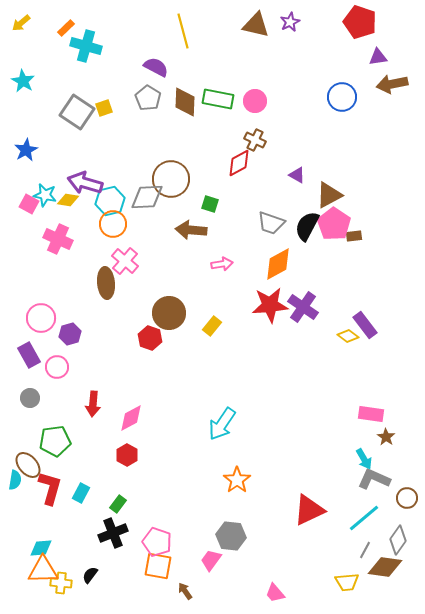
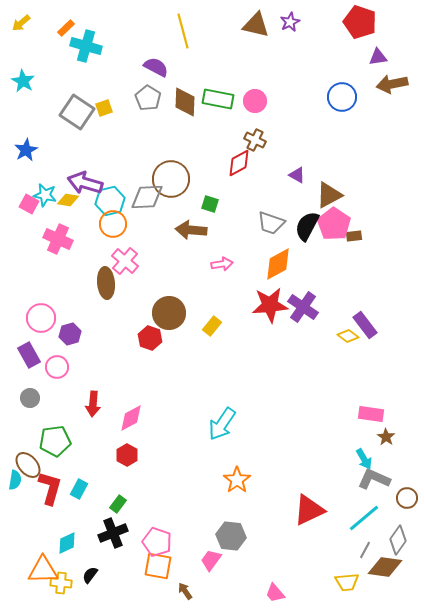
cyan rectangle at (81, 493): moved 2 px left, 4 px up
cyan diamond at (41, 548): moved 26 px right, 5 px up; rotated 20 degrees counterclockwise
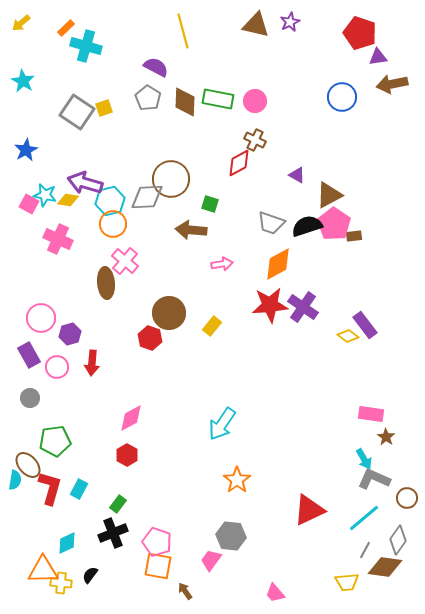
red pentagon at (360, 22): moved 11 px down
black semicircle at (307, 226): rotated 44 degrees clockwise
red arrow at (93, 404): moved 1 px left, 41 px up
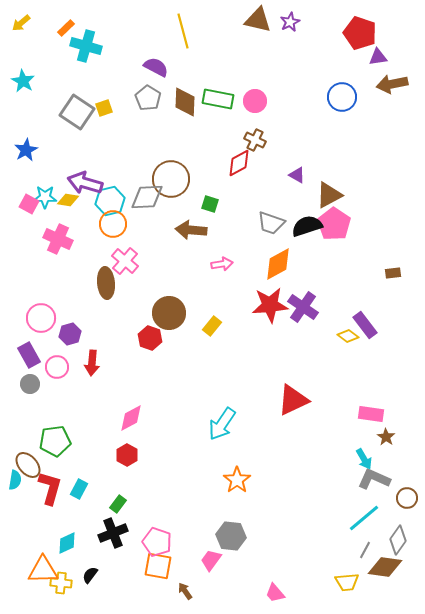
brown triangle at (256, 25): moved 2 px right, 5 px up
cyan star at (45, 195): moved 2 px down; rotated 10 degrees counterclockwise
brown rectangle at (354, 236): moved 39 px right, 37 px down
gray circle at (30, 398): moved 14 px up
red triangle at (309, 510): moved 16 px left, 110 px up
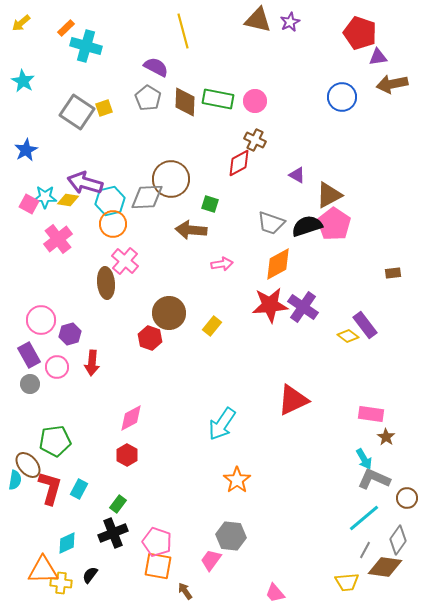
pink cross at (58, 239): rotated 28 degrees clockwise
pink circle at (41, 318): moved 2 px down
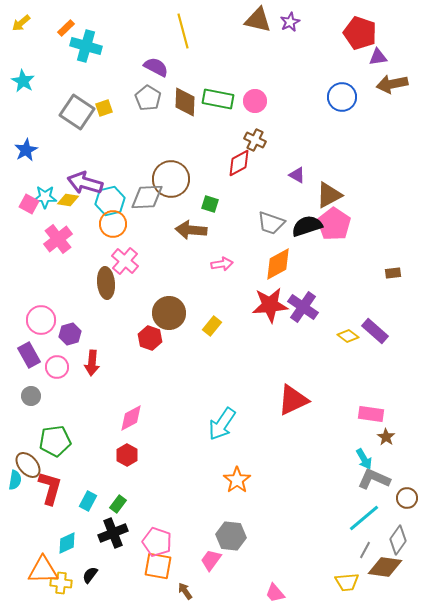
purple rectangle at (365, 325): moved 10 px right, 6 px down; rotated 12 degrees counterclockwise
gray circle at (30, 384): moved 1 px right, 12 px down
cyan rectangle at (79, 489): moved 9 px right, 12 px down
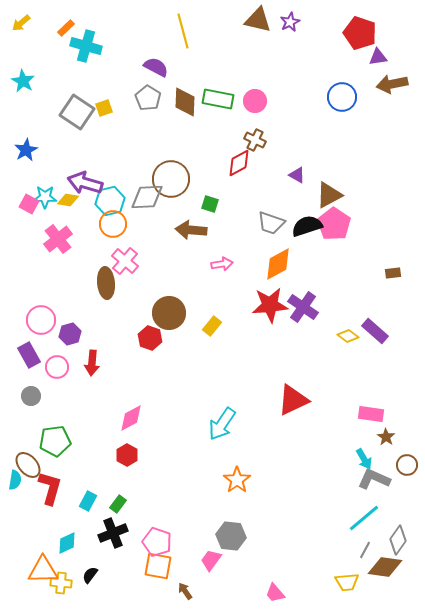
brown circle at (407, 498): moved 33 px up
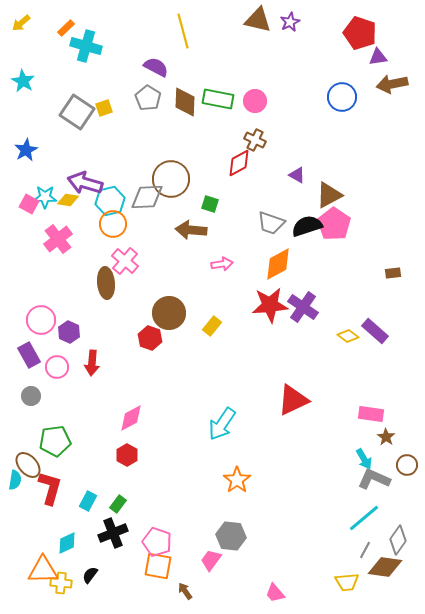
purple hexagon at (70, 334): moved 1 px left, 2 px up; rotated 20 degrees counterclockwise
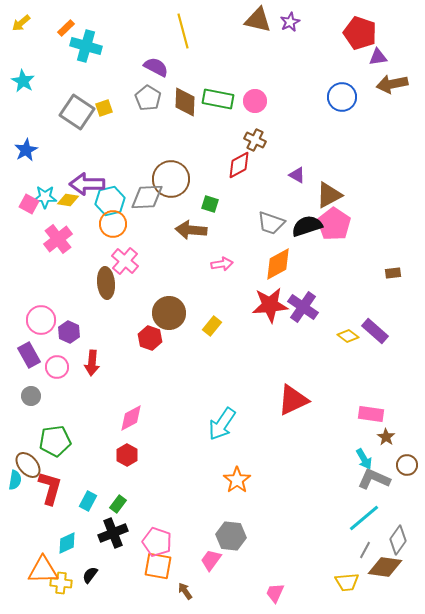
red diamond at (239, 163): moved 2 px down
purple arrow at (85, 183): moved 2 px right, 1 px down; rotated 16 degrees counterclockwise
pink trapezoid at (275, 593): rotated 65 degrees clockwise
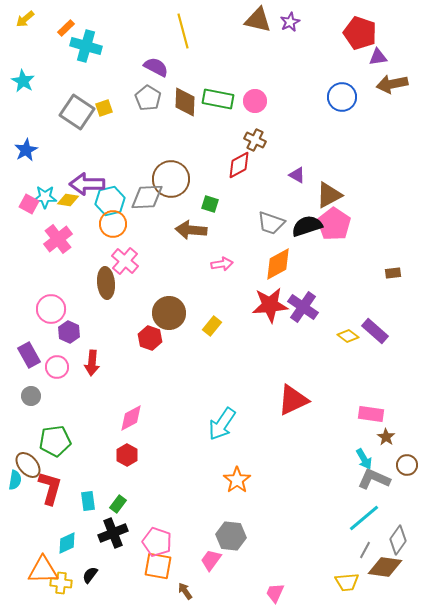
yellow arrow at (21, 23): moved 4 px right, 4 px up
pink circle at (41, 320): moved 10 px right, 11 px up
cyan rectangle at (88, 501): rotated 36 degrees counterclockwise
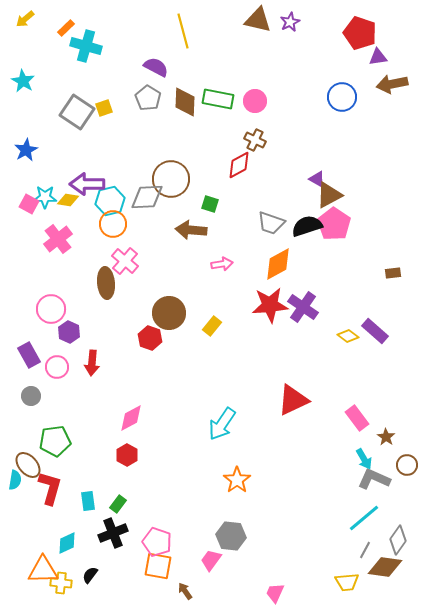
purple triangle at (297, 175): moved 20 px right, 4 px down
pink rectangle at (371, 414): moved 14 px left, 4 px down; rotated 45 degrees clockwise
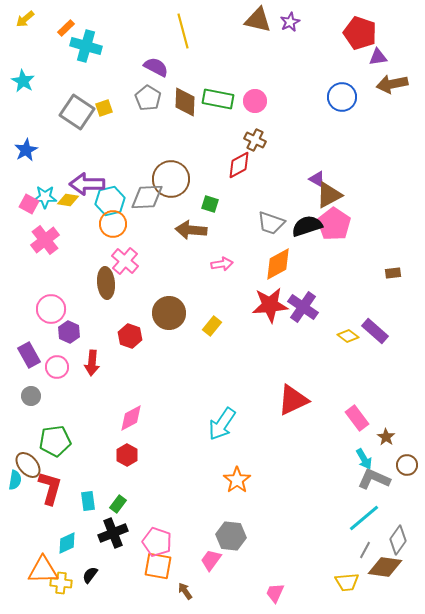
pink cross at (58, 239): moved 13 px left, 1 px down
red hexagon at (150, 338): moved 20 px left, 2 px up
